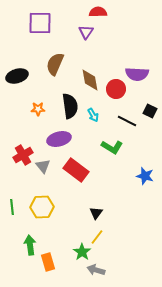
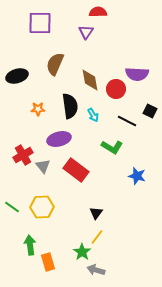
blue star: moved 8 px left
green line: rotated 49 degrees counterclockwise
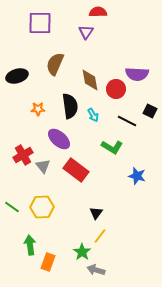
purple ellipse: rotated 55 degrees clockwise
yellow line: moved 3 px right, 1 px up
orange rectangle: rotated 36 degrees clockwise
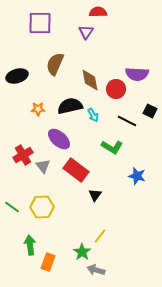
black semicircle: rotated 95 degrees counterclockwise
black triangle: moved 1 px left, 18 px up
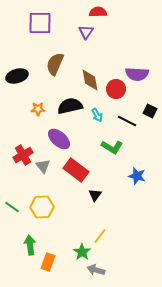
cyan arrow: moved 4 px right
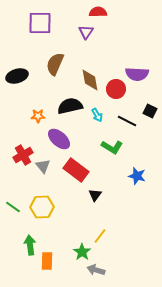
orange star: moved 7 px down
green line: moved 1 px right
orange rectangle: moved 1 px left, 1 px up; rotated 18 degrees counterclockwise
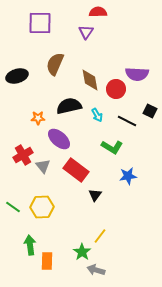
black semicircle: moved 1 px left
orange star: moved 2 px down
blue star: moved 9 px left; rotated 24 degrees counterclockwise
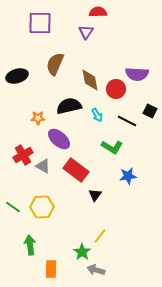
gray triangle: rotated 21 degrees counterclockwise
orange rectangle: moved 4 px right, 8 px down
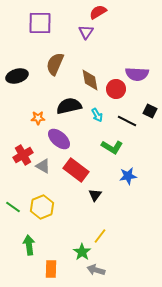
red semicircle: rotated 30 degrees counterclockwise
yellow hexagon: rotated 20 degrees counterclockwise
green arrow: moved 1 px left
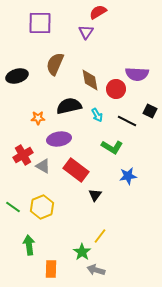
purple ellipse: rotated 50 degrees counterclockwise
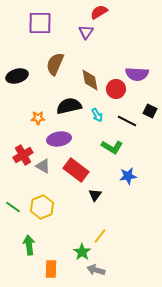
red semicircle: moved 1 px right
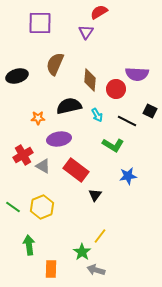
brown diamond: rotated 15 degrees clockwise
green L-shape: moved 1 px right, 2 px up
